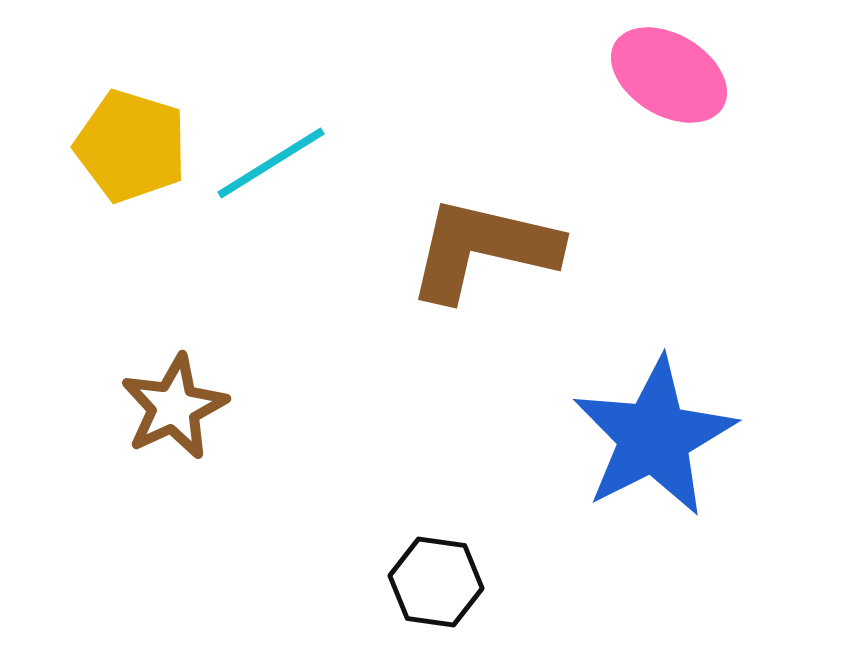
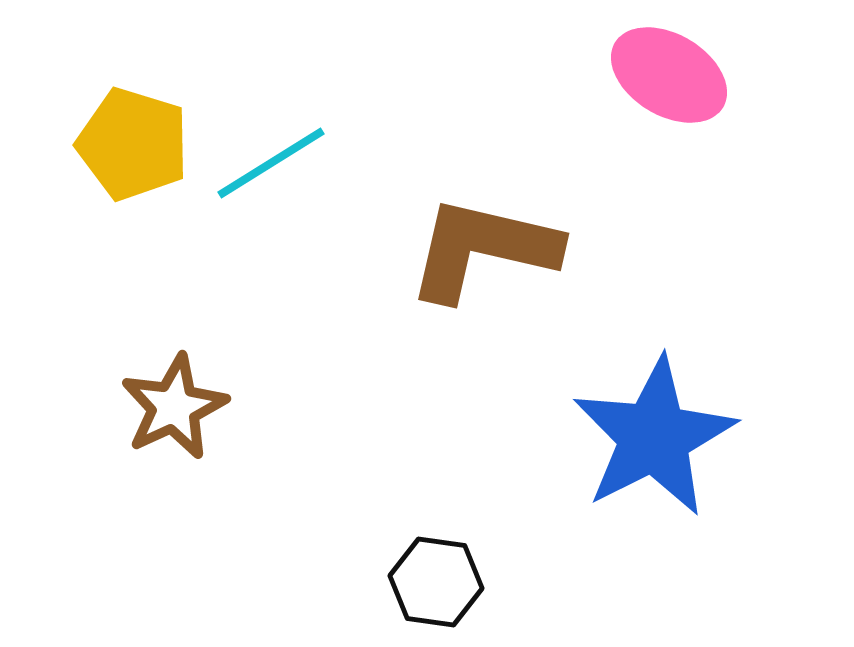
yellow pentagon: moved 2 px right, 2 px up
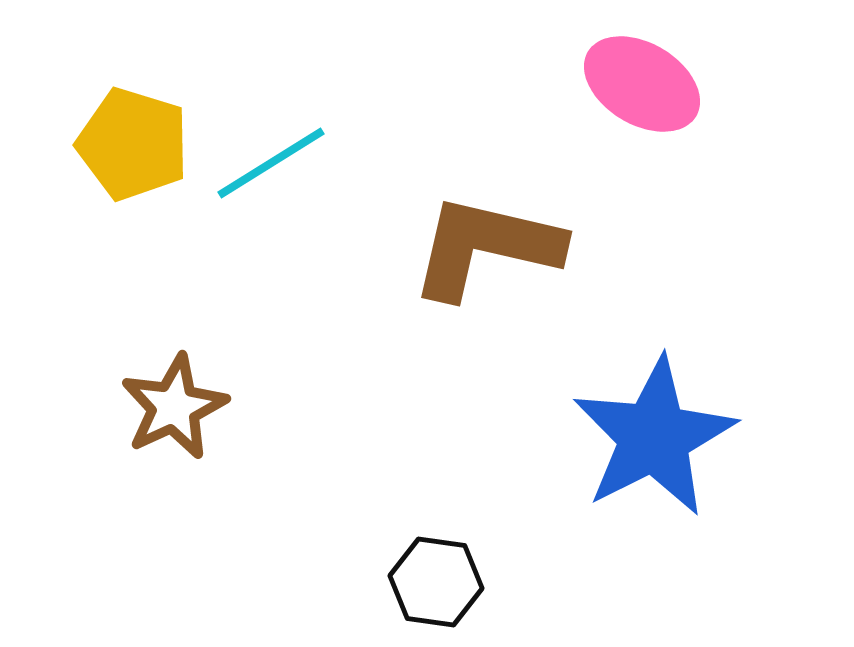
pink ellipse: moved 27 px left, 9 px down
brown L-shape: moved 3 px right, 2 px up
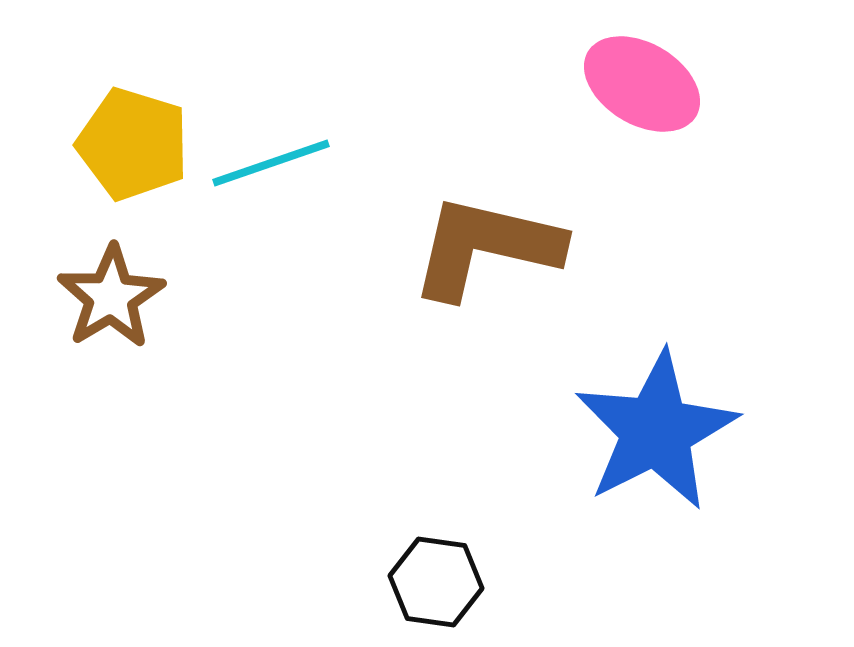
cyan line: rotated 13 degrees clockwise
brown star: moved 63 px left, 110 px up; rotated 6 degrees counterclockwise
blue star: moved 2 px right, 6 px up
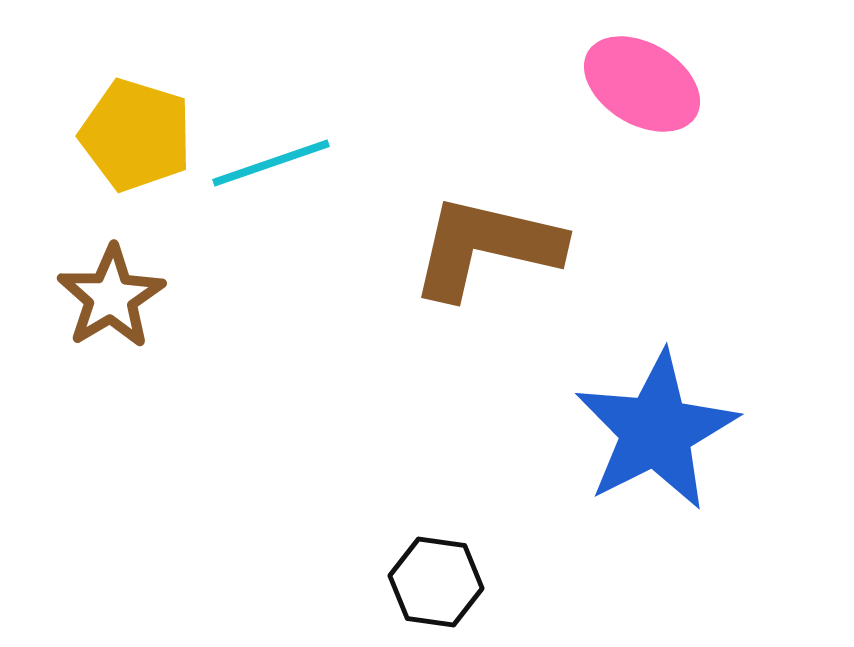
yellow pentagon: moved 3 px right, 9 px up
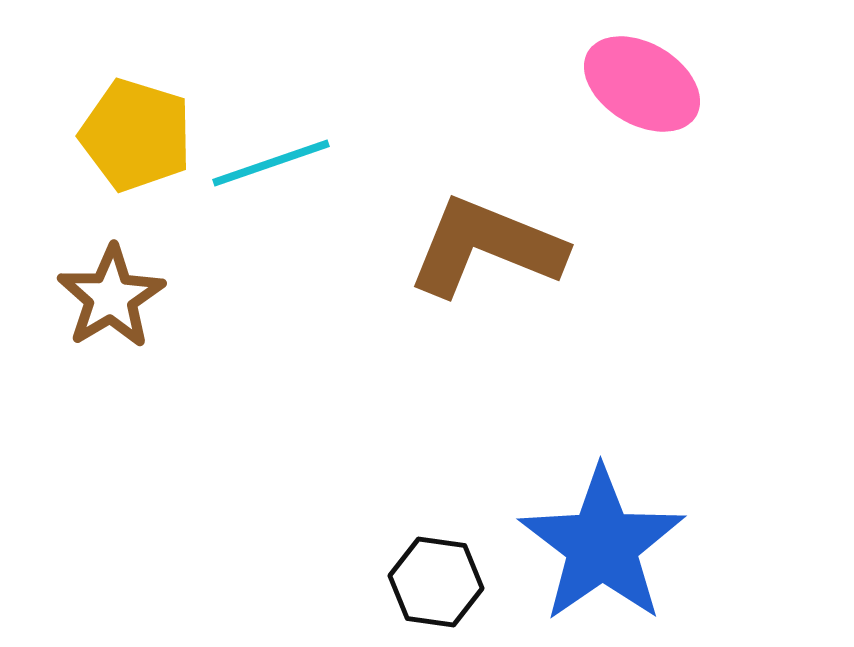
brown L-shape: rotated 9 degrees clockwise
blue star: moved 54 px left, 114 px down; rotated 8 degrees counterclockwise
